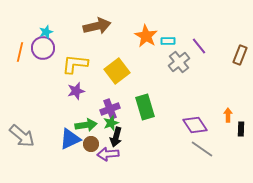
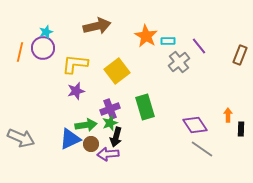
green star: moved 1 px left
gray arrow: moved 1 px left, 2 px down; rotated 16 degrees counterclockwise
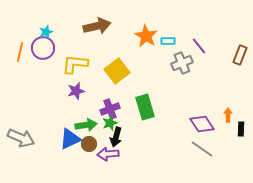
gray cross: moved 3 px right, 1 px down; rotated 15 degrees clockwise
purple diamond: moved 7 px right, 1 px up
brown circle: moved 2 px left
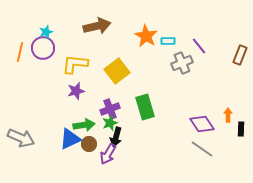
green arrow: moved 2 px left
purple arrow: rotated 55 degrees counterclockwise
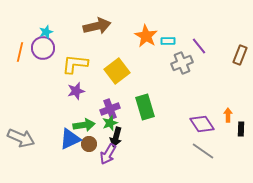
gray line: moved 1 px right, 2 px down
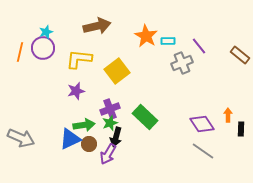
brown rectangle: rotated 72 degrees counterclockwise
yellow L-shape: moved 4 px right, 5 px up
green rectangle: moved 10 px down; rotated 30 degrees counterclockwise
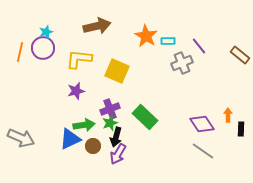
yellow square: rotated 30 degrees counterclockwise
brown circle: moved 4 px right, 2 px down
purple arrow: moved 10 px right
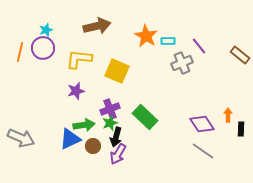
cyan star: moved 2 px up
